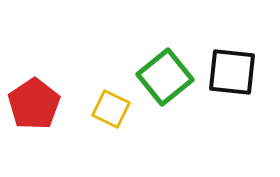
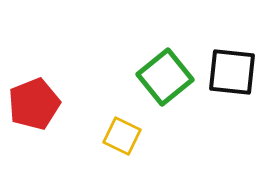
red pentagon: rotated 12 degrees clockwise
yellow square: moved 11 px right, 27 px down
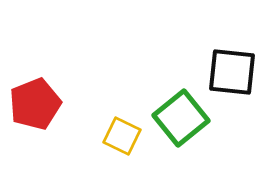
green square: moved 16 px right, 41 px down
red pentagon: moved 1 px right
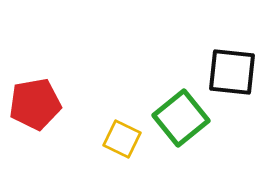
red pentagon: rotated 12 degrees clockwise
yellow square: moved 3 px down
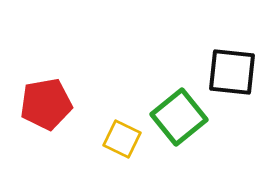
red pentagon: moved 11 px right
green square: moved 2 px left, 1 px up
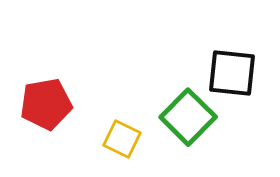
black square: moved 1 px down
green square: moved 9 px right; rotated 6 degrees counterclockwise
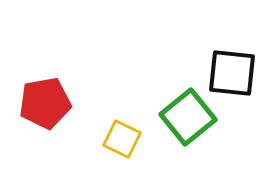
red pentagon: moved 1 px left, 1 px up
green square: rotated 6 degrees clockwise
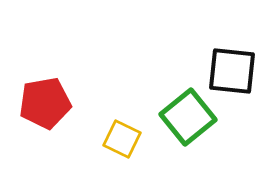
black square: moved 2 px up
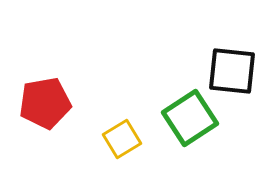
green square: moved 2 px right, 1 px down; rotated 6 degrees clockwise
yellow square: rotated 33 degrees clockwise
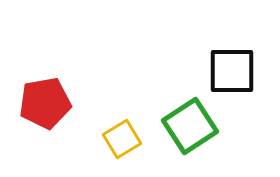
black square: rotated 6 degrees counterclockwise
green square: moved 8 px down
